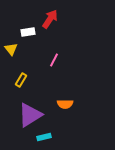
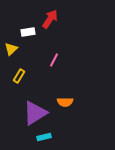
yellow triangle: rotated 24 degrees clockwise
yellow rectangle: moved 2 px left, 4 px up
orange semicircle: moved 2 px up
purple triangle: moved 5 px right, 2 px up
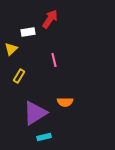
pink line: rotated 40 degrees counterclockwise
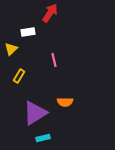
red arrow: moved 6 px up
cyan rectangle: moved 1 px left, 1 px down
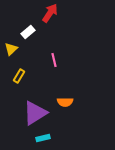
white rectangle: rotated 32 degrees counterclockwise
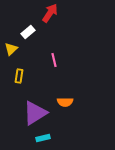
yellow rectangle: rotated 24 degrees counterclockwise
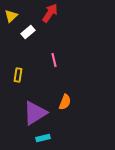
yellow triangle: moved 33 px up
yellow rectangle: moved 1 px left, 1 px up
orange semicircle: rotated 70 degrees counterclockwise
